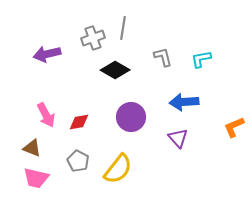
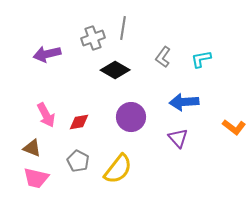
gray L-shape: rotated 130 degrees counterclockwise
orange L-shape: rotated 120 degrees counterclockwise
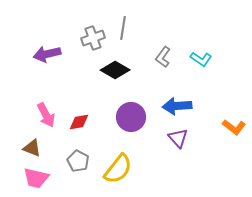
cyan L-shape: rotated 135 degrees counterclockwise
blue arrow: moved 7 px left, 4 px down
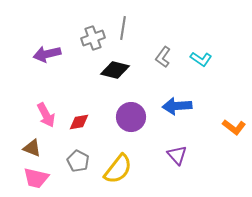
black diamond: rotated 16 degrees counterclockwise
purple triangle: moved 1 px left, 17 px down
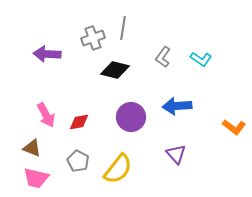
purple arrow: rotated 16 degrees clockwise
purple triangle: moved 1 px left, 1 px up
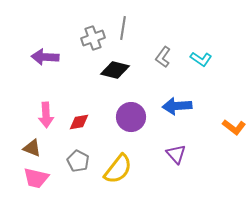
purple arrow: moved 2 px left, 3 px down
pink arrow: rotated 25 degrees clockwise
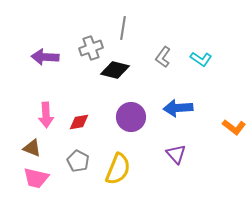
gray cross: moved 2 px left, 10 px down
blue arrow: moved 1 px right, 2 px down
yellow semicircle: rotated 16 degrees counterclockwise
